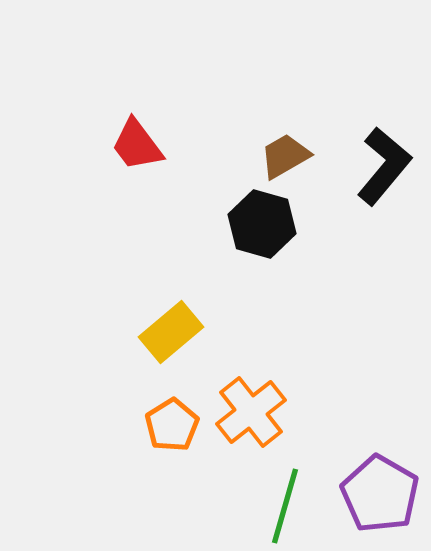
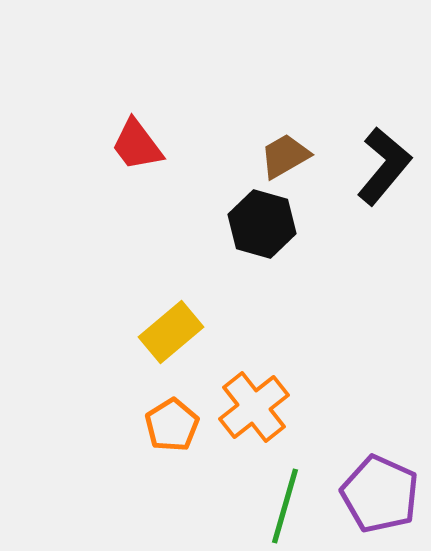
orange cross: moved 3 px right, 5 px up
purple pentagon: rotated 6 degrees counterclockwise
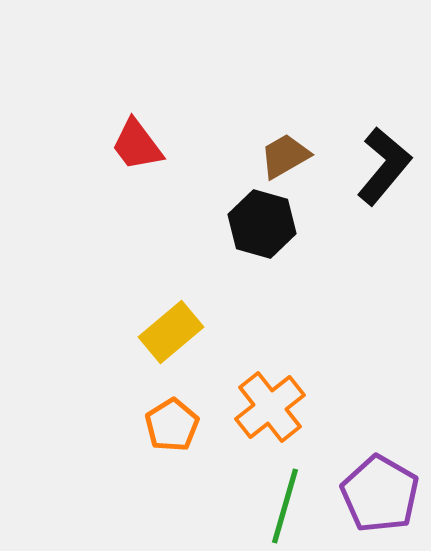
orange cross: moved 16 px right
purple pentagon: rotated 6 degrees clockwise
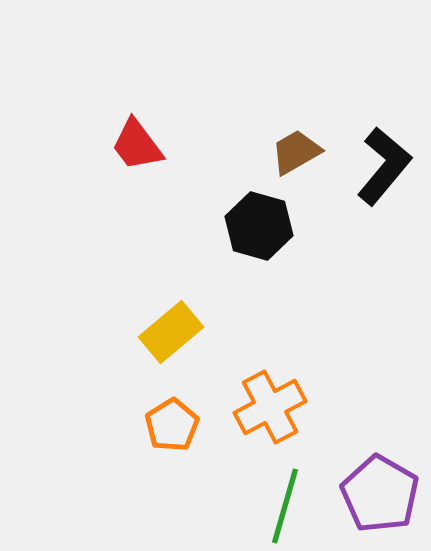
brown trapezoid: moved 11 px right, 4 px up
black hexagon: moved 3 px left, 2 px down
orange cross: rotated 10 degrees clockwise
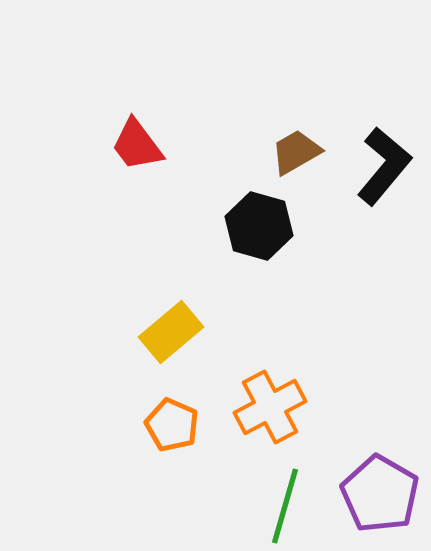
orange pentagon: rotated 16 degrees counterclockwise
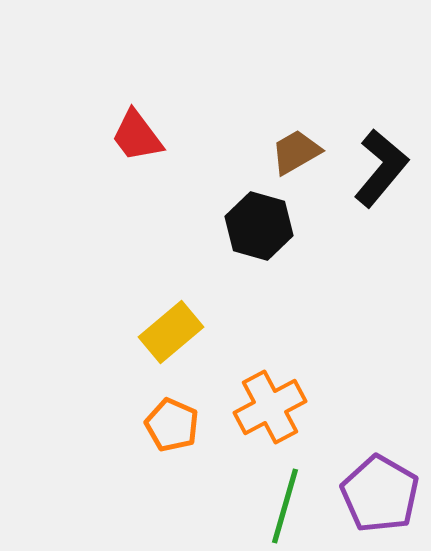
red trapezoid: moved 9 px up
black L-shape: moved 3 px left, 2 px down
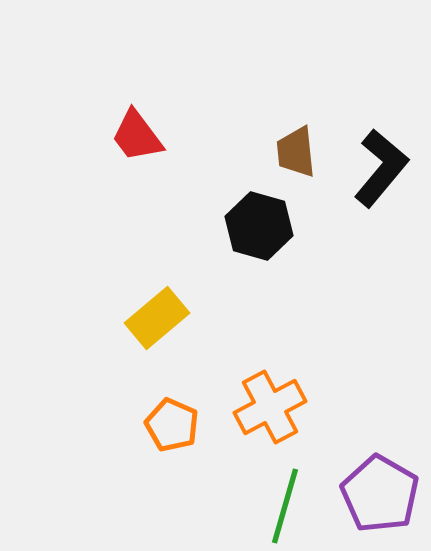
brown trapezoid: rotated 66 degrees counterclockwise
yellow rectangle: moved 14 px left, 14 px up
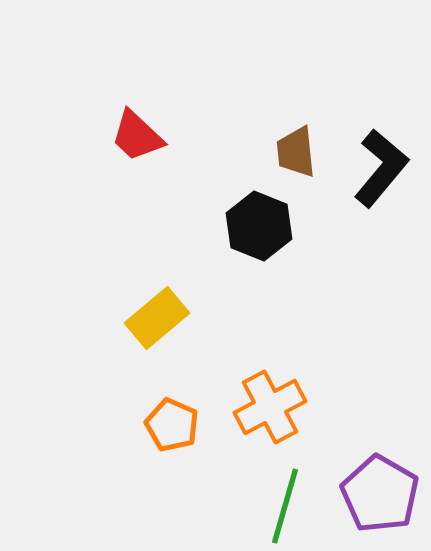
red trapezoid: rotated 10 degrees counterclockwise
black hexagon: rotated 6 degrees clockwise
